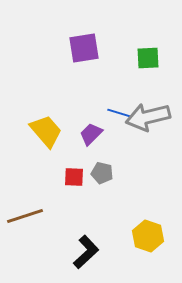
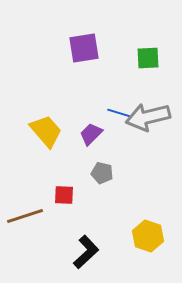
red square: moved 10 px left, 18 px down
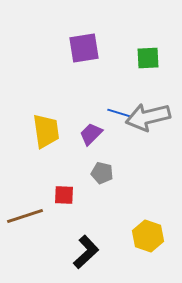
yellow trapezoid: rotated 33 degrees clockwise
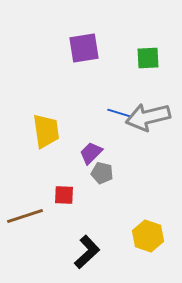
purple trapezoid: moved 19 px down
black L-shape: moved 1 px right
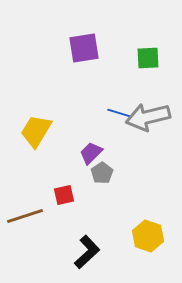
yellow trapezoid: moved 10 px left; rotated 141 degrees counterclockwise
gray pentagon: rotated 25 degrees clockwise
red square: rotated 15 degrees counterclockwise
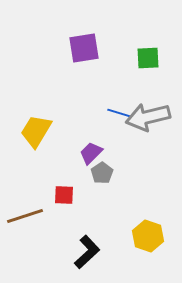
red square: rotated 15 degrees clockwise
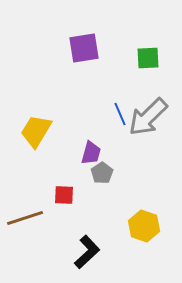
blue line: moved 1 px right, 1 px down; rotated 50 degrees clockwise
gray arrow: rotated 30 degrees counterclockwise
purple trapezoid: rotated 150 degrees clockwise
brown line: moved 2 px down
yellow hexagon: moved 4 px left, 10 px up
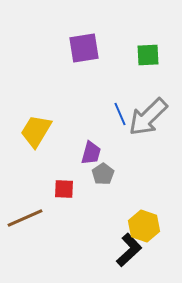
green square: moved 3 px up
gray pentagon: moved 1 px right, 1 px down
red square: moved 6 px up
brown line: rotated 6 degrees counterclockwise
black L-shape: moved 42 px right, 2 px up
